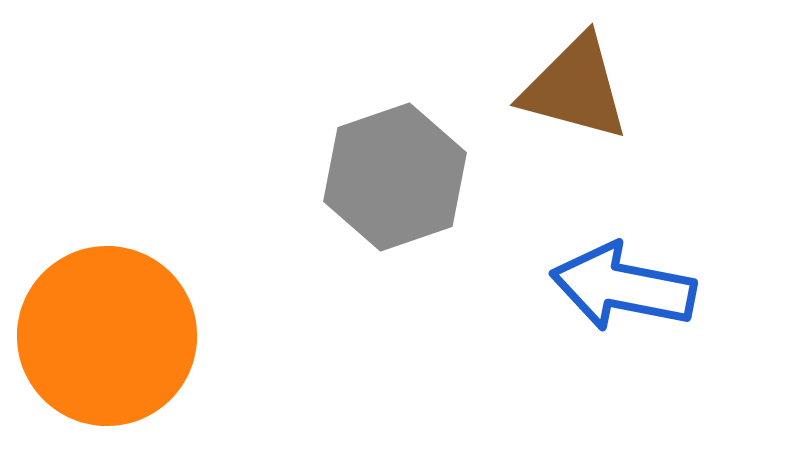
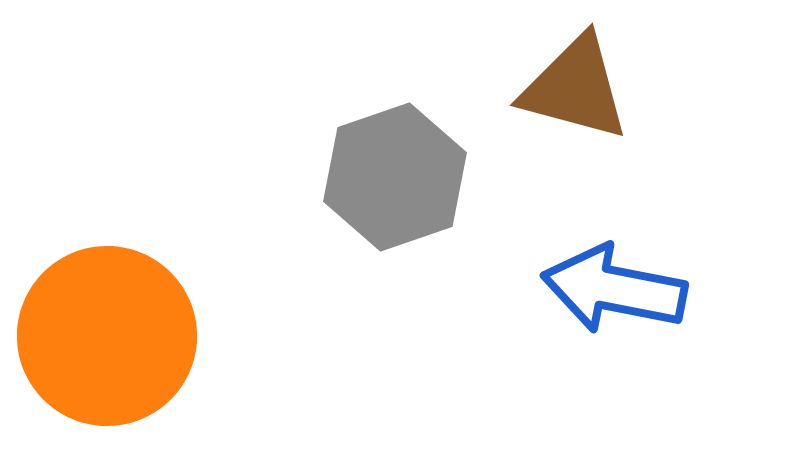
blue arrow: moved 9 px left, 2 px down
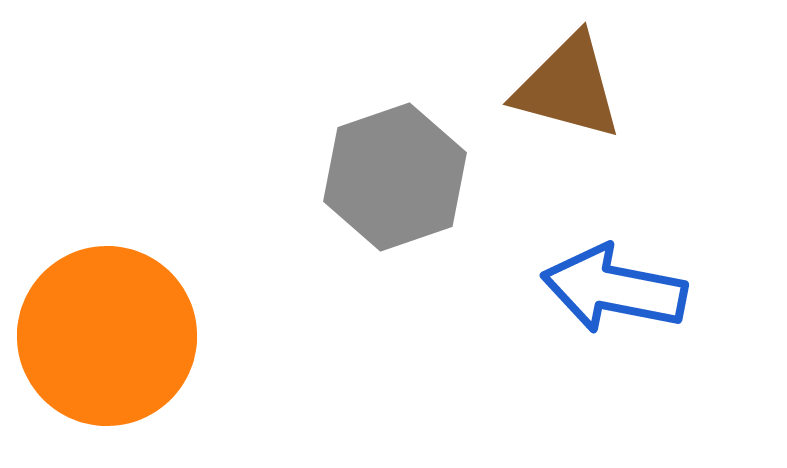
brown triangle: moved 7 px left, 1 px up
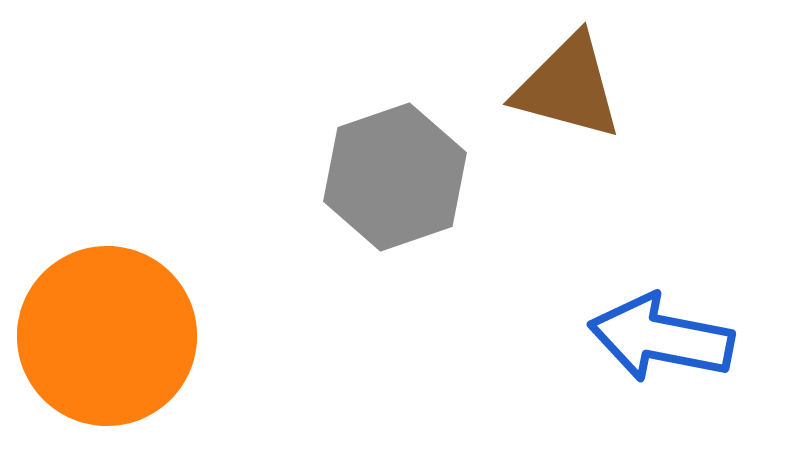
blue arrow: moved 47 px right, 49 px down
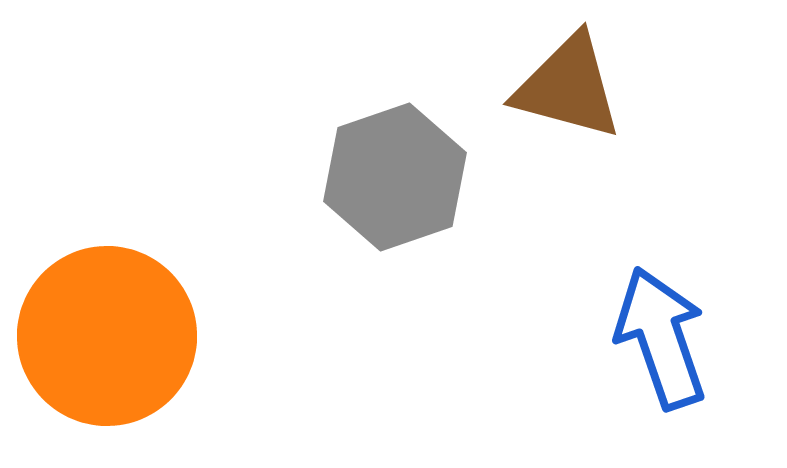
blue arrow: rotated 60 degrees clockwise
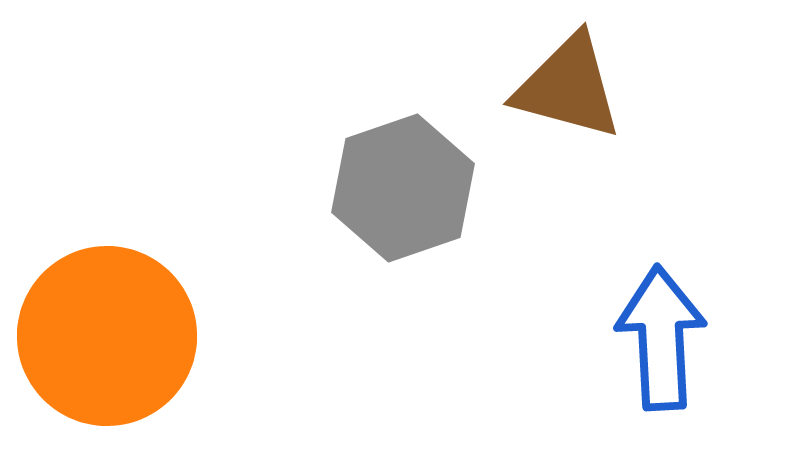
gray hexagon: moved 8 px right, 11 px down
blue arrow: rotated 16 degrees clockwise
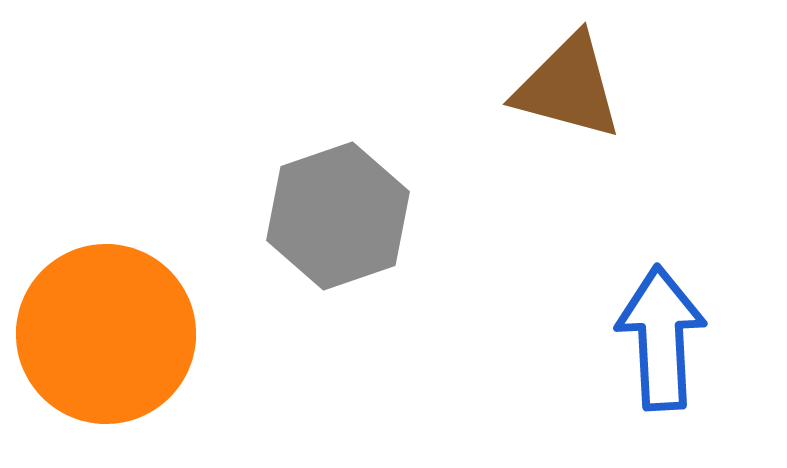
gray hexagon: moved 65 px left, 28 px down
orange circle: moved 1 px left, 2 px up
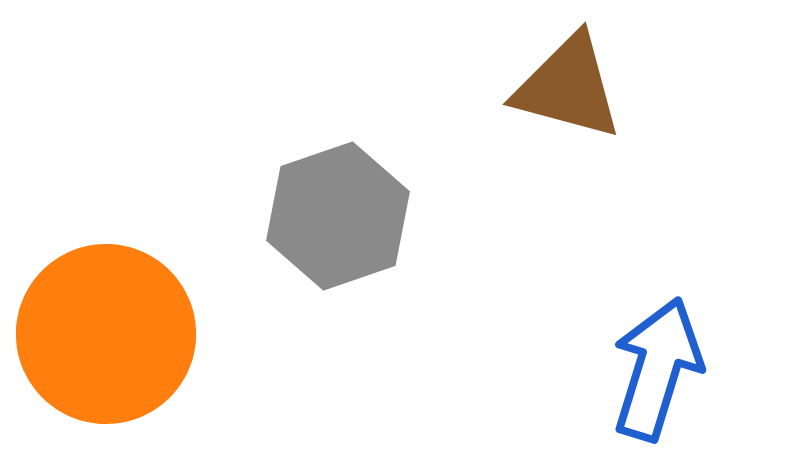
blue arrow: moved 4 px left, 31 px down; rotated 20 degrees clockwise
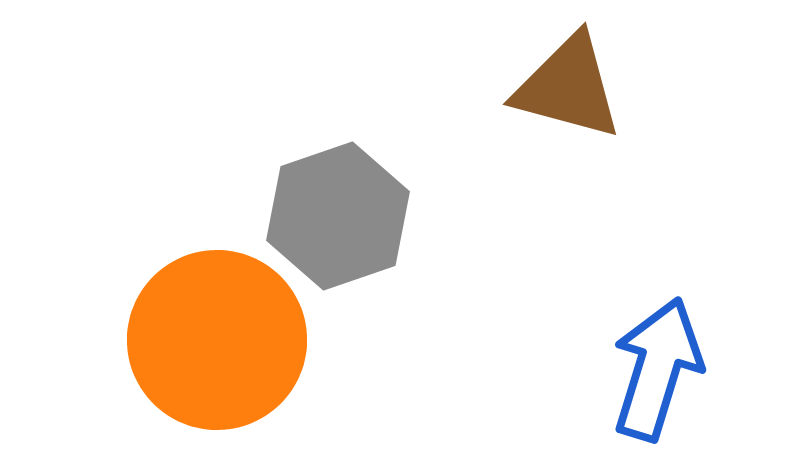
orange circle: moved 111 px right, 6 px down
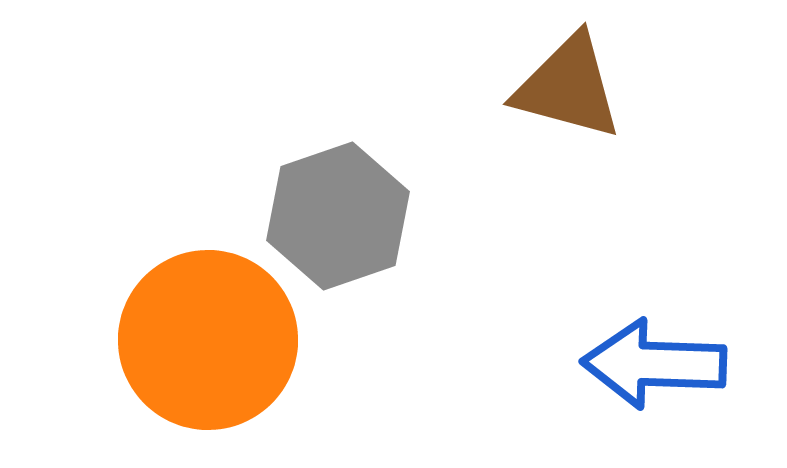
orange circle: moved 9 px left
blue arrow: moved 3 px left, 5 px up; rotated 105 degrees counterclockwise
